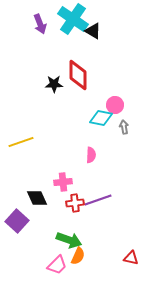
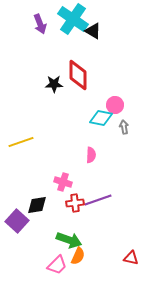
pink cross: rotated 24 degrees clockwise
black diamond: moved 7 px down; rotated 75 degrees counterclockwise
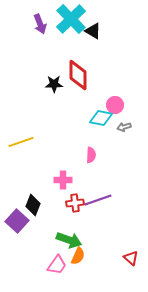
cyan cross: moved 2 px left; rotated 12 degrees clockwise
gray arrow: rotated 96 degrees counterclockwise
pink cross: moved 2 px up; rotated 18 degrees counterclockwise
black diamond: moved 4 px left; rotated 60 degrees counterclockwise
red triangle: rotated 28 degrees clockwise
pink trapezoid: rotated 10 degrees counterclockwise
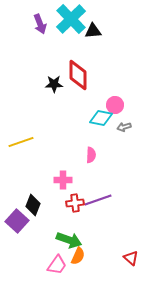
black triangle: rotated 36 degrees counterclockwise
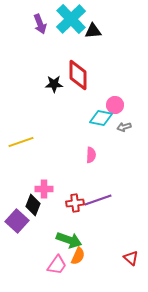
pink cross: moved 19 px left, 9 px down
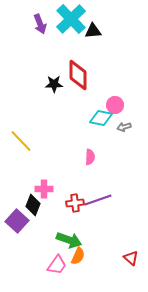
yellow line: moved 1 px up; rotated 65 degrees clockwise
pink semicircle: moved 1 px left, 2 px down
